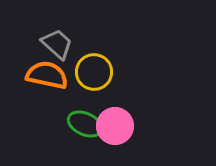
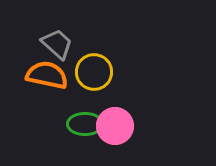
green ellipse: rotated 24 degrees counterclockwise
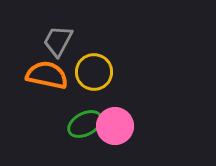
gray trapezoid: moved 1 px right, 3 px up; rotated 104 degrees counterclockwise
green ellipse: rotated 28 degrees counterclockwise
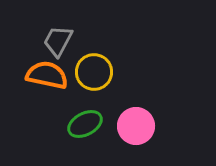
pink circle: moved 21 px right
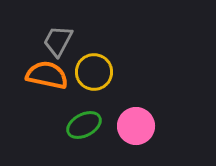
green ellipse: moved 1 px left, 1 px down
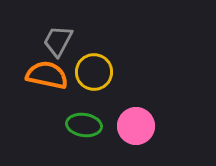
green ellipse: rotated 36 degrees clockwise
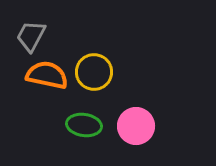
gray trapezoid: moved 27 px left, 5 px up
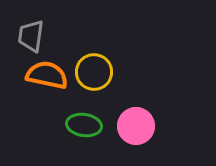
gray trapezoid: rotated 20 degrees counterclockwise
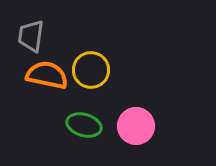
yellow circle: moved 3 px left, 2 px up
green ellipse: rotated 8 degrees clockwise
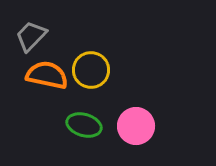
gray trapezoid: rotated 36 degrees clockwise
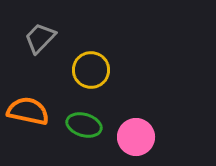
gray trapezoid: moved 9 px right, 2 px down
orange semicircle: moved 19 px left, 36 px down
pink circle: moved 11 px down
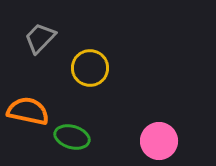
yellow circle: moved 1 px left, 2 px up
green ellipse: moved 12 px left, 12 px down
pink circle: moved 23 px right, 4 px down
